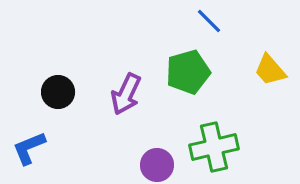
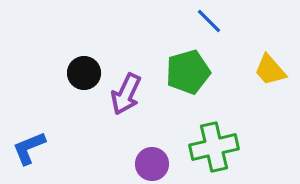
black circle: moved 26 px right, 19 px up
purple circle: moved 5 px left, 1 px up
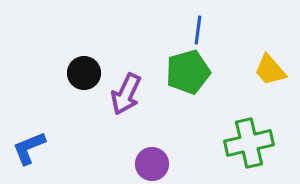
blue line: moved 11 px left, 9 px down; rotated 52 degrees clockwise
green cross: moved 35 px right, 4 px up
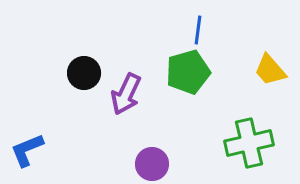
blue L-shape: moved 2 px left, 2 px down
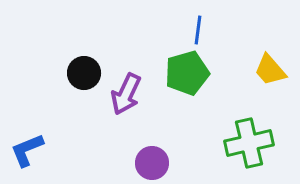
green pentagon: moved 1 px left, 1 px down
purple circle: moved 1 px up
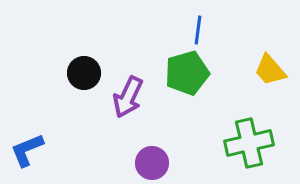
purple arrow: moved 2 px right, 3 px down
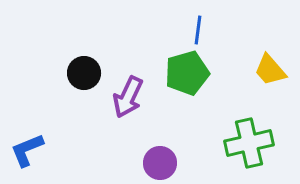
purple circle: moved 8 px right
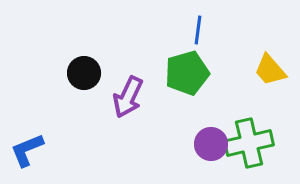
purple circle: moved 51 px right, 19 px up
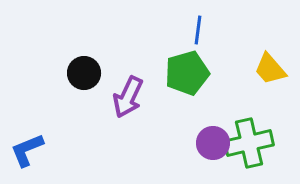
yellow trapezoid: moved 1 px up
purple circle: moved 2 px right, 1 px up
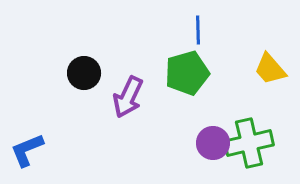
blue line: rotated 8 degrees counterclockwise
